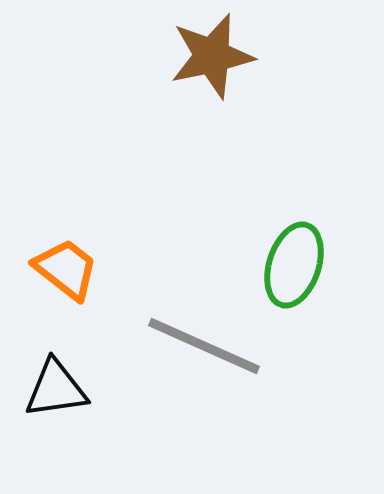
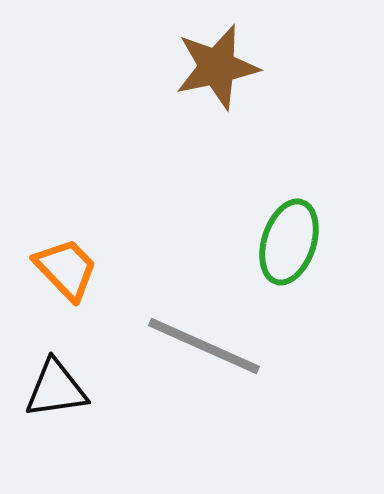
brown star: moved 5 px right, 11 px down
green ellipse: moved 5 px left, 23 px up
orange trapezoid: rotated 8 degrees clockwise
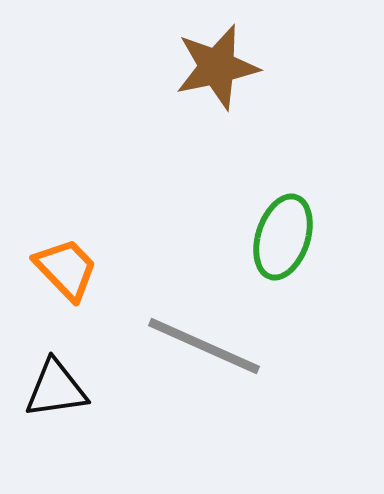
green ellipse: moved 6 px left, 5 px up
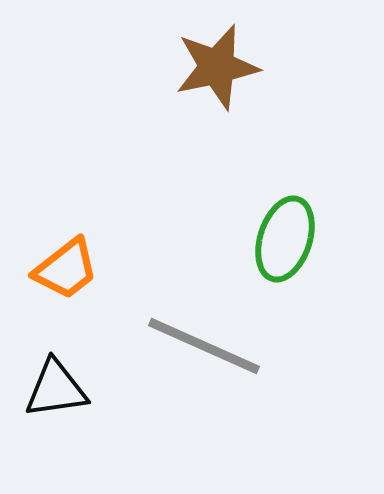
green ellipse: moved 2 px right, 2 px down
orange trapezoid: rotated 96 degrees clockwise
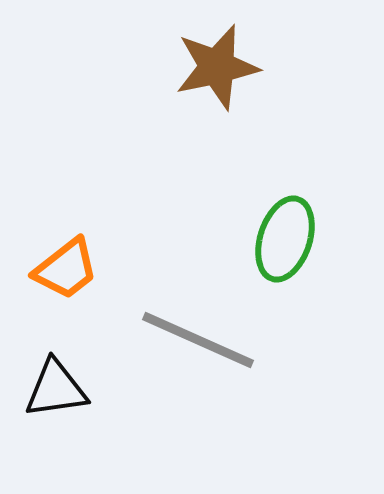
gray line: moved 6 px left, 6 px up
